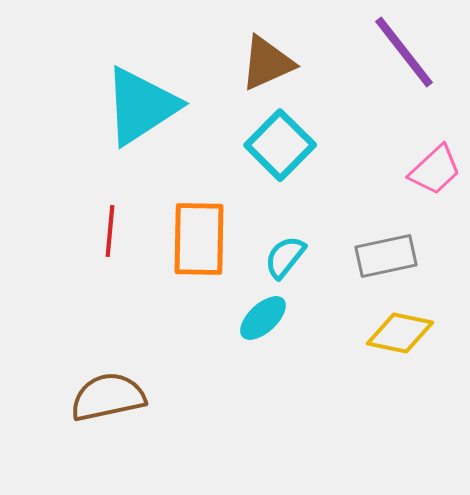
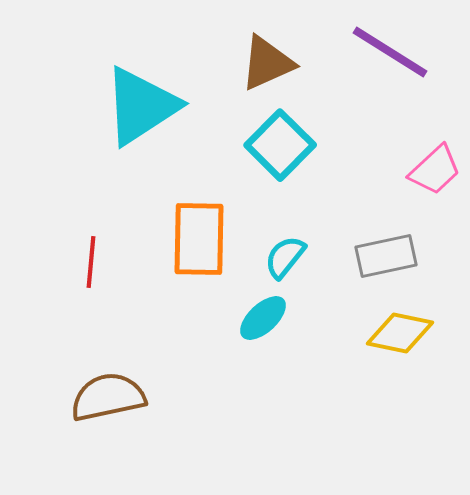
purple line: moved 14 px left; rotated 20 degrees counterclockwise
red line: moved 19 px left, 31 px down
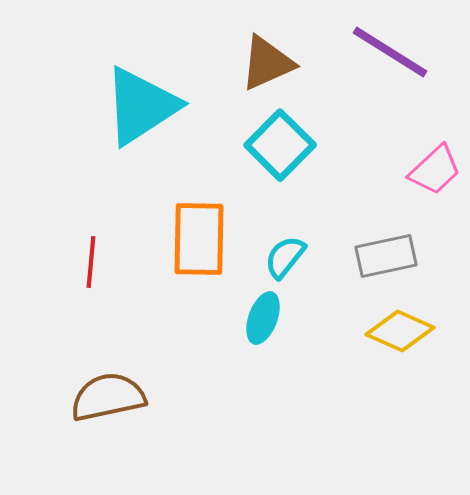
cyan ellipse: rotated 27 degrees counterclockwise
yellow diamond: moved 2 px up; rotated 12 degrees clockwise
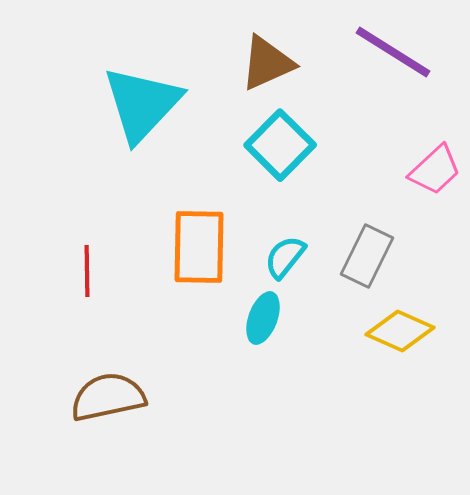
purple line: moved 3 px right
cyan triangle: moved 1 px right, 2 px up; rotated 14 degrees counterclockwise
orange rectangle: moved 8 px down
gray rectangle: moved 19 px left; rotated 52 degrees counterclockwise
red line: moved 4 px left, 9 px down; rotated 6 degrees counterclockwise
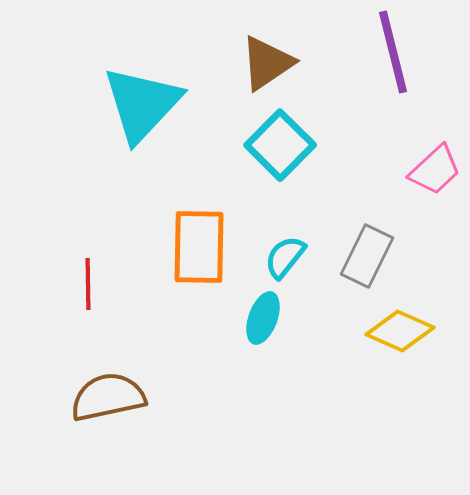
purple line: rotated 44 degrees clockwise
brown triangle: rotated 10 degrees counterclockwise
red line: moved 1 px right, 13 px down
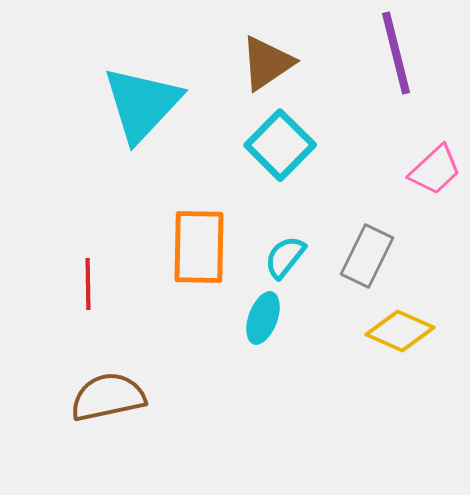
purple line: moved 3 px right, 1 px down
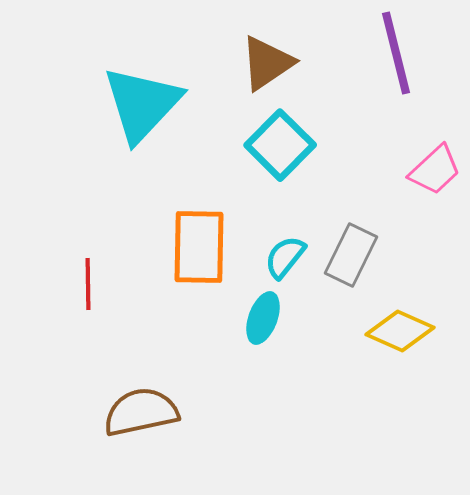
gray rectangle: moved 16 px left, 1 px up
brown semicircle: moved 33 px right, 15 px down
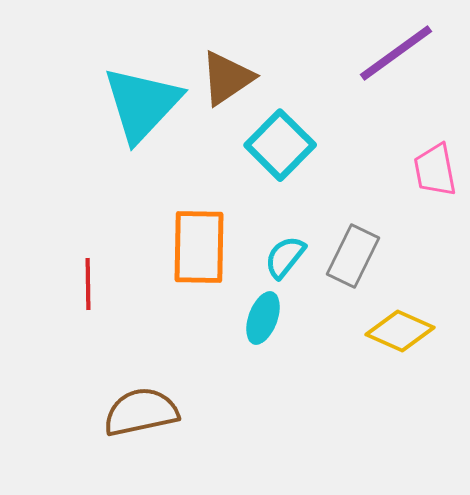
purple line: rotated 68 degrees clockwise
brown triangle: moved 40 px left, 15 px down
pink trapezoid: rotated 122 degrees clockwise
gray rectangle: moved 2 px right, 1 px down
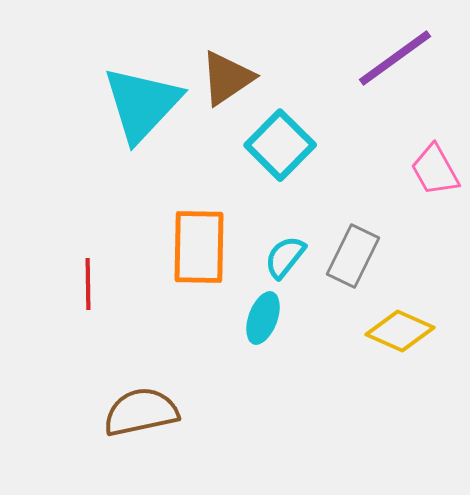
purple line: moved 1 px left, 5 px down
pink trapezoid: rotated 18 degrees counterclockwise
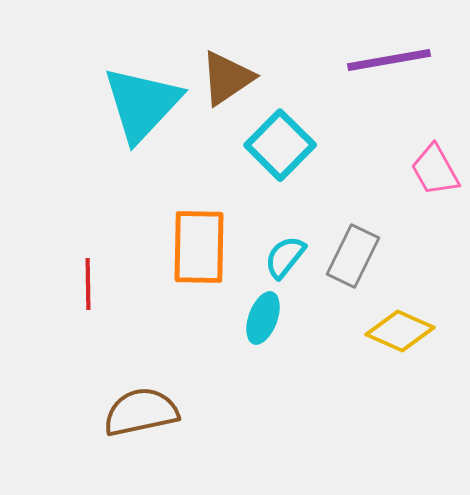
purple line: moved 6 px left, 2 px down; rotated 26 degrees clockwise
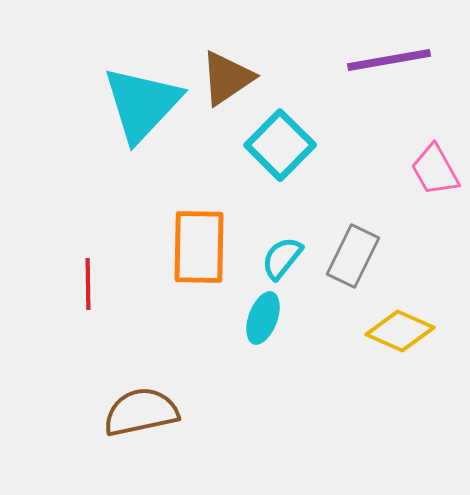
cyan semicircle: moved 3 px left, 1 px down
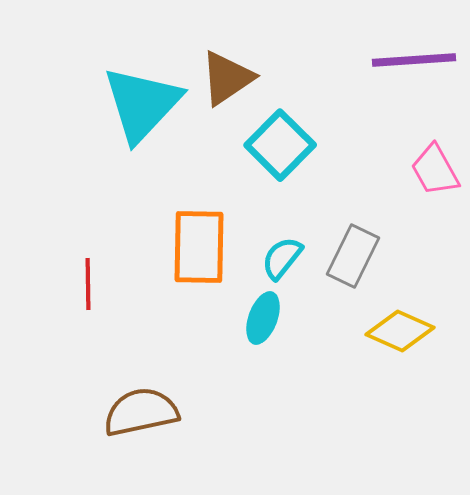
purple line: moved 25 px right; rotated 6 degrees clockwise
